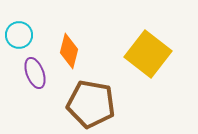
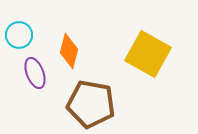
yellow square: rotated 9 degrees counterclockwise
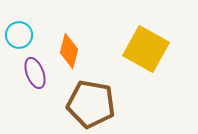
yellow square: moved 2 px left, 5 px up
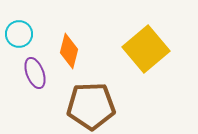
cyan circle: moved 1 px up
yellow square: rotated 21 degrees clockwise
brown pentagon: moved 2 px down; rotated 12 degrees counterclockwise
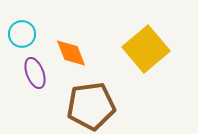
cyan circle: moved 3 px right
orange diamond: moved 2 px right, 2 px down; rotated 36 degrees counterclockwise
brown pentagon: rotated 6 degrees counterclockwise
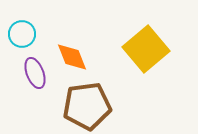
orange diamond: moved 1 px right, 4 px down
brown pentagon: moved 4 px left
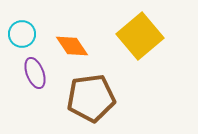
yellow square: moved 6 px left, 13 px up
orange diamond: moved 11 px up; rotated 12 degrees counterclockwise
brown pentagon: moved 4 px right, 8 px up
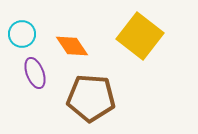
yellow square: rotated 12 degrees counterclockwise
brown pentagon: rotated 12 degrees clockwise
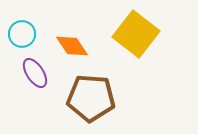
yellow square: moved 4 px left, 2 px up
purple ellipse: rotated 12 degrees counterclockwise
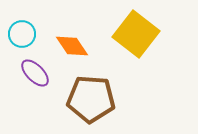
purple ellipse: rotated 12 degrees counterclockwise
brown pentagon: moved 1 px down
